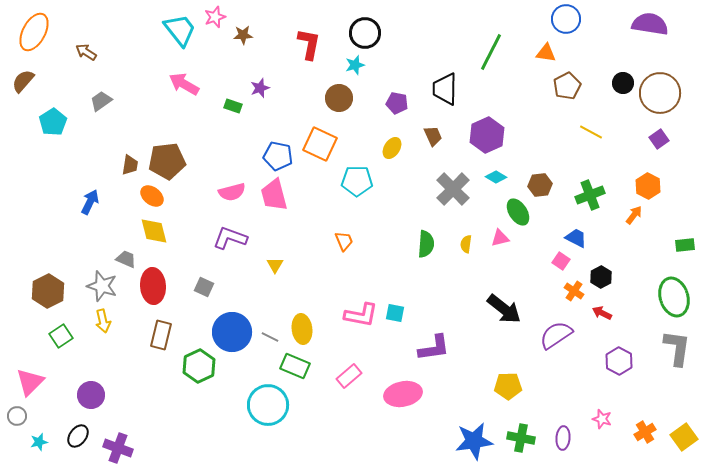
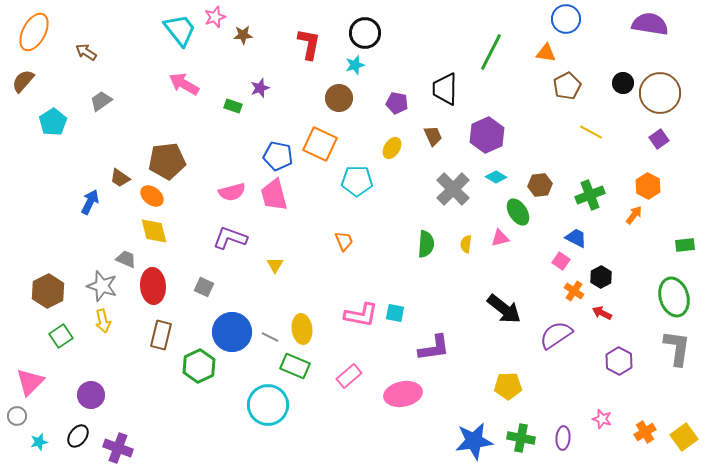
brown trapezoid at (130, 165): moved 10 px left, 13 px down; rotated 115 degrees clockwise
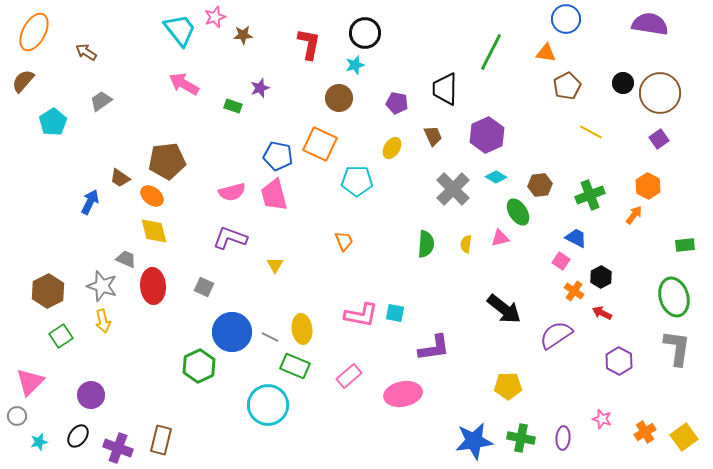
brown rectangle at (161, 335): moved 105 px down
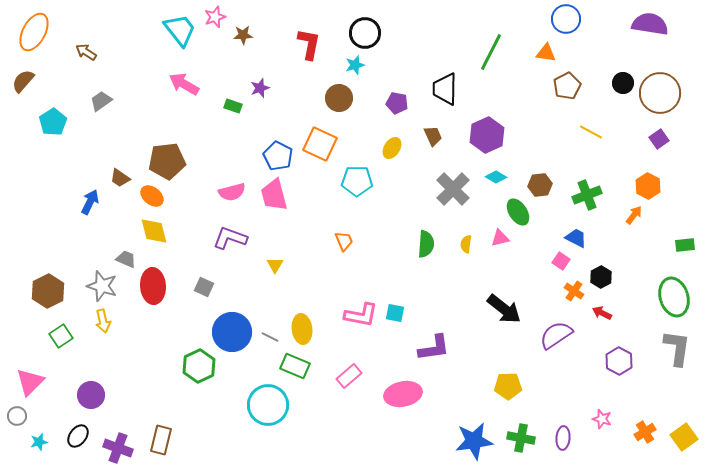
blue pentagon at (278, 156): rotated 16 degrees clockwise
green cross at (590, 195): moved 3 px left
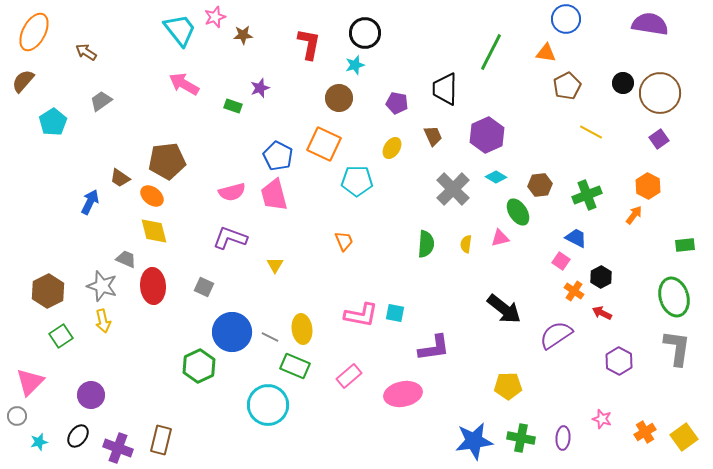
orange square at (320, 144): moved 4 px right
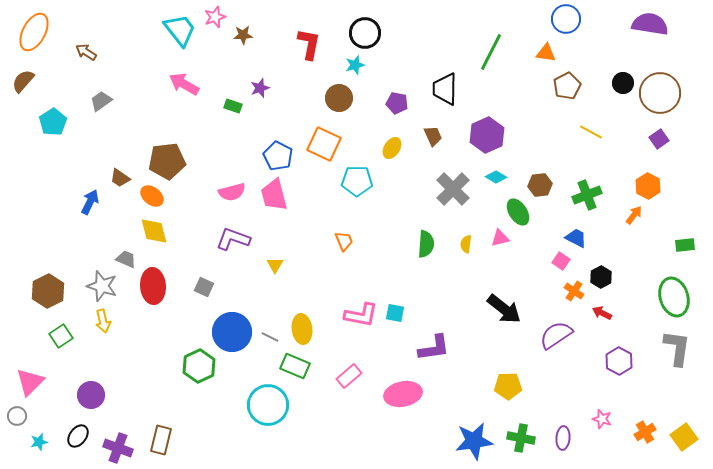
purple L-shape at (230, 238): moved 3 px right, 1 px down
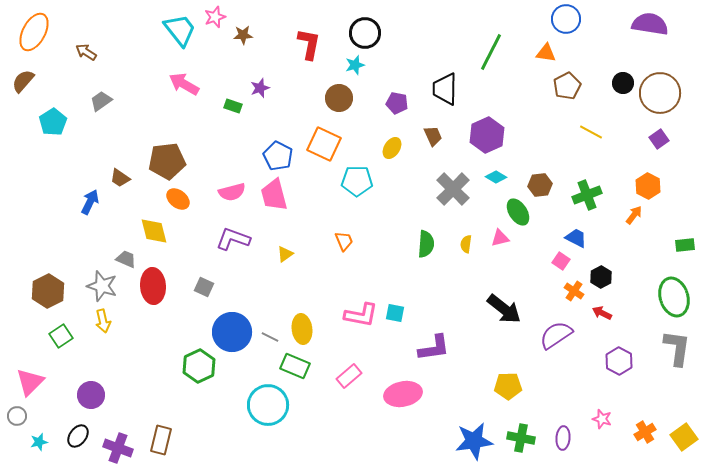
orange ellipse at (152, 196): moved 26 px right, 3 px down
yellow triangle at (275, 265): moved 10 px right, 11 px up; rotated 24 degrees clockwise
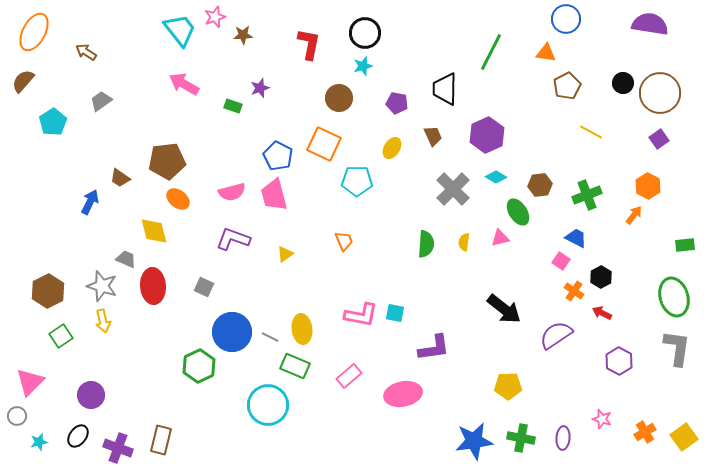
cyan star at (355, 65): moved 8 px right, 1 px down
yellow semicircle at (466, 244): moved 2 px left, 2 px up
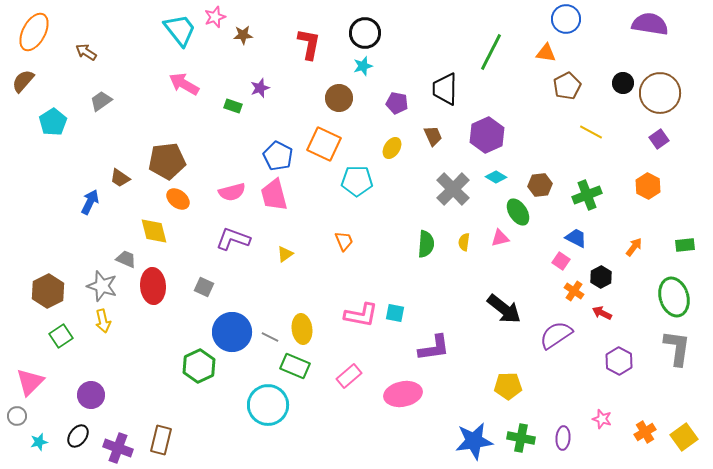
orange arrow at (634, 215): moved 32 px down
